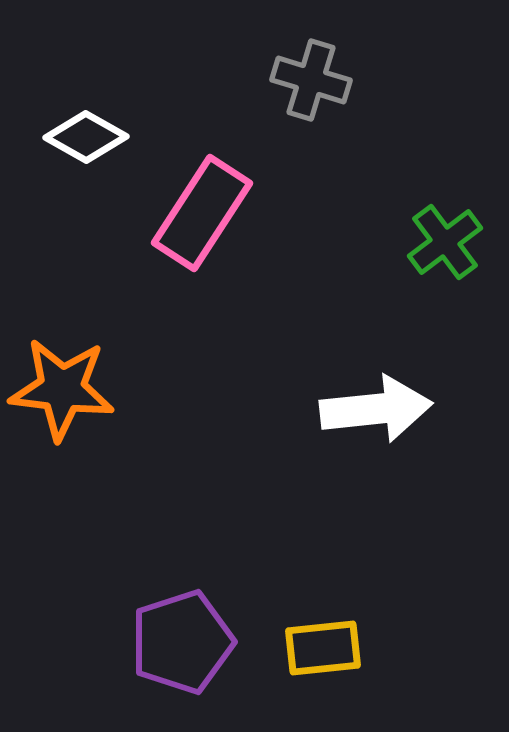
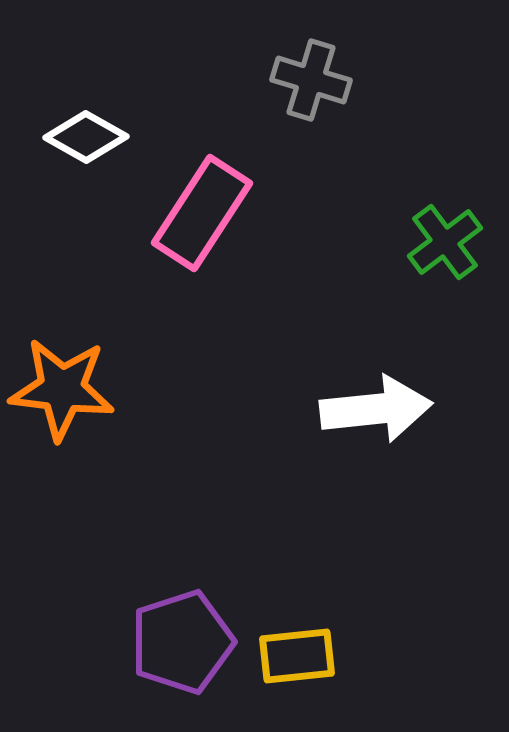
yellow rectangle: moved 26 px left, 8 px down
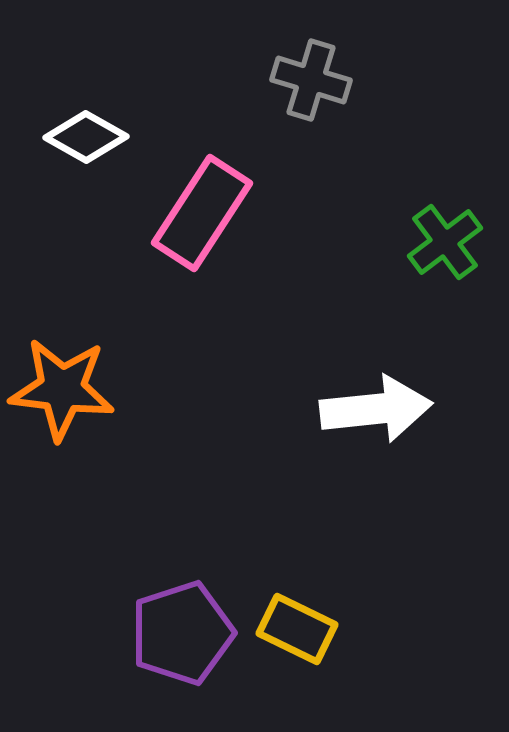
purple pentagon: moved 9 px up
yellow rectangle: moved 27 px up; rotated 32 degrees clockwise
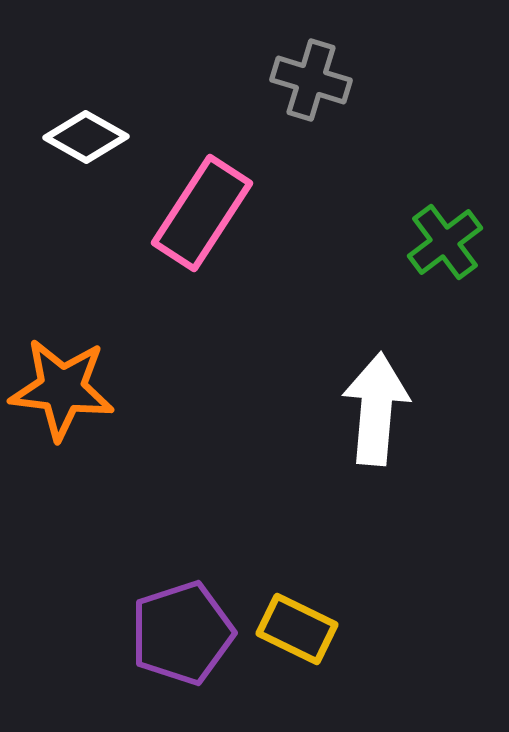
white arrow: rotated 79 degrees counterclockwise
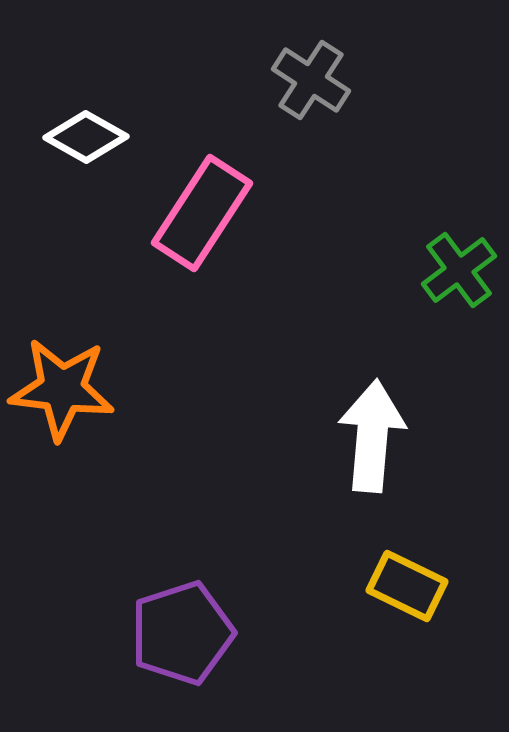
gray cross: rotated 16 degrees clockwise
green cross: moved 14 px right, 28 px down
white arrow: moved 4 px left, 27 px down
yellow rectangle: moved 110 px right, 43 px up
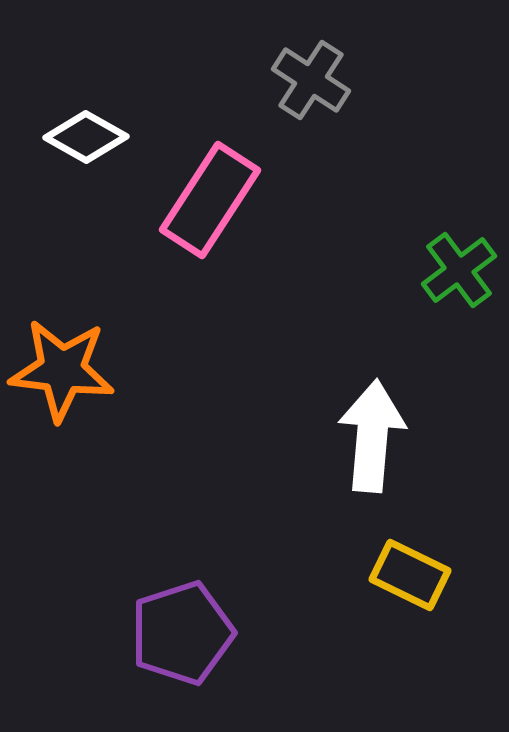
pink rectangle: moved 8 px right, 13 px up
orange star: moved 19 px up
yellow rectangle: moved 3 px right, 11 px up
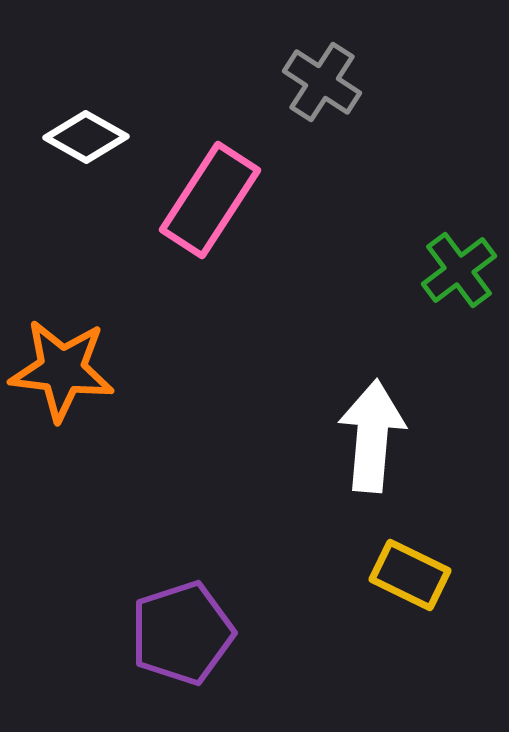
gray cross: moved 11 px right, 2 px down
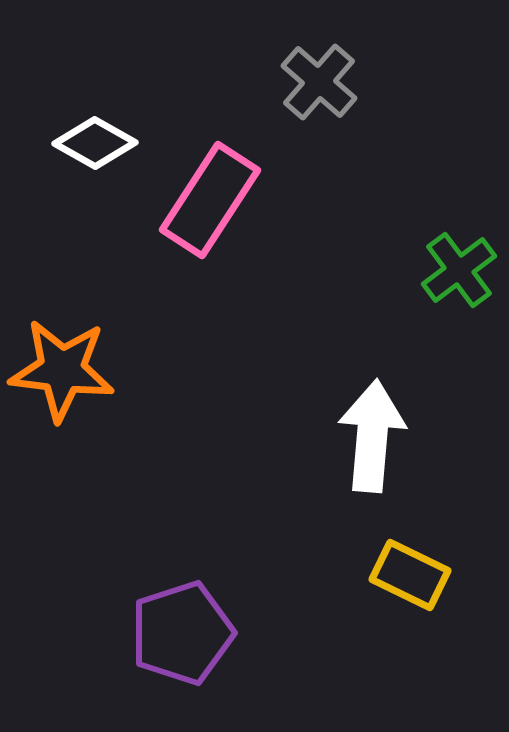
gray cross: moved 3 px left; rotated 8 degrees clockwise
white diamond: moved 9 px right, 6 px down
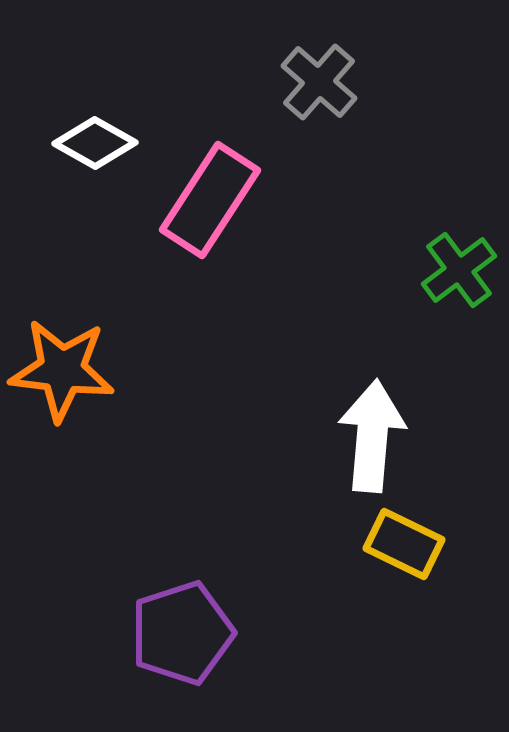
yellow rectangle: moved 6 px left, 31 px up
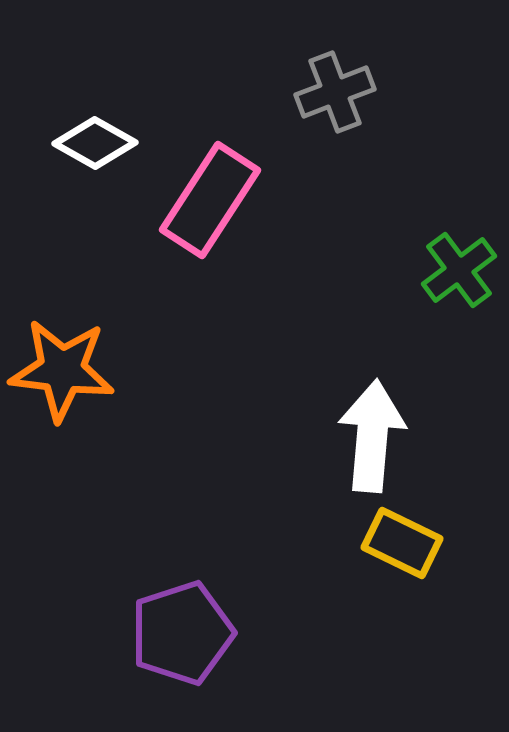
gray cross: moved 16 px right, 10 px down; rotated 28 degrees clockwise
yellow rectangle: moved 2 px left, 1 px up
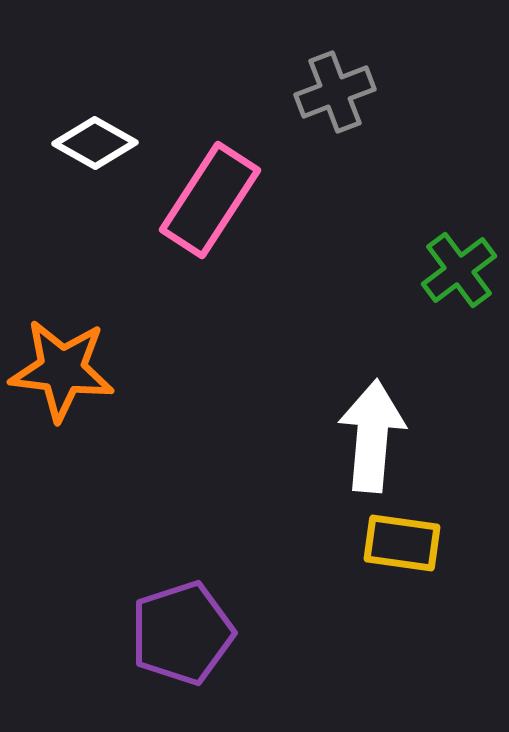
yellow rectangle: rotated 18 degrees counterclockwise
